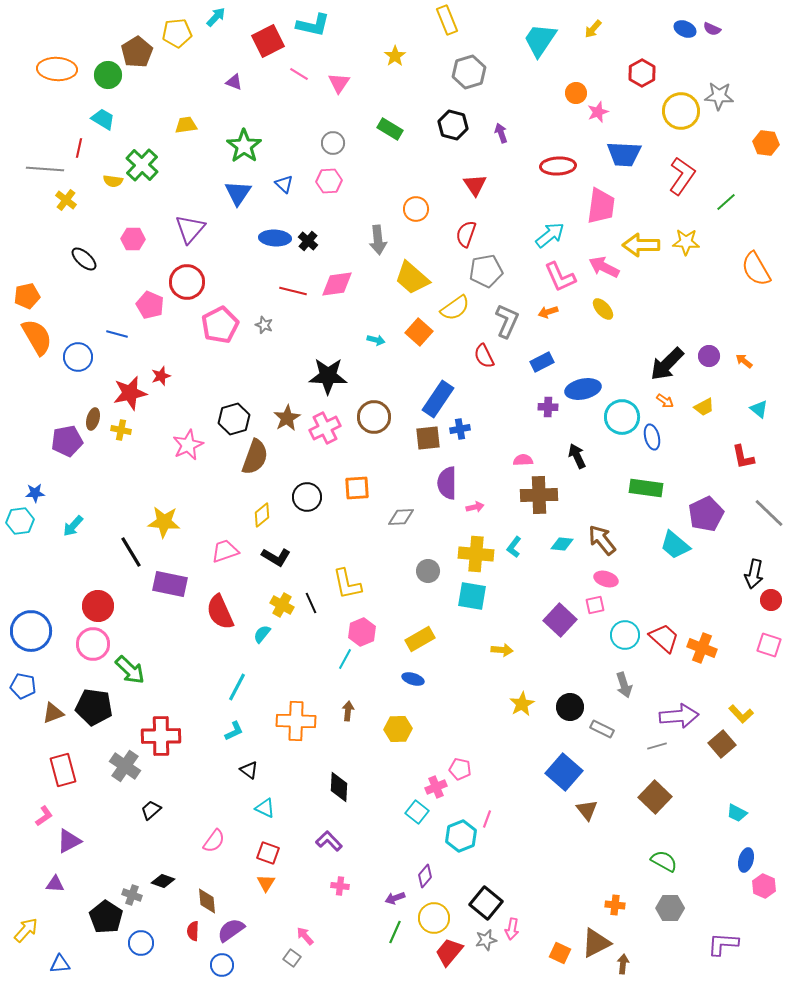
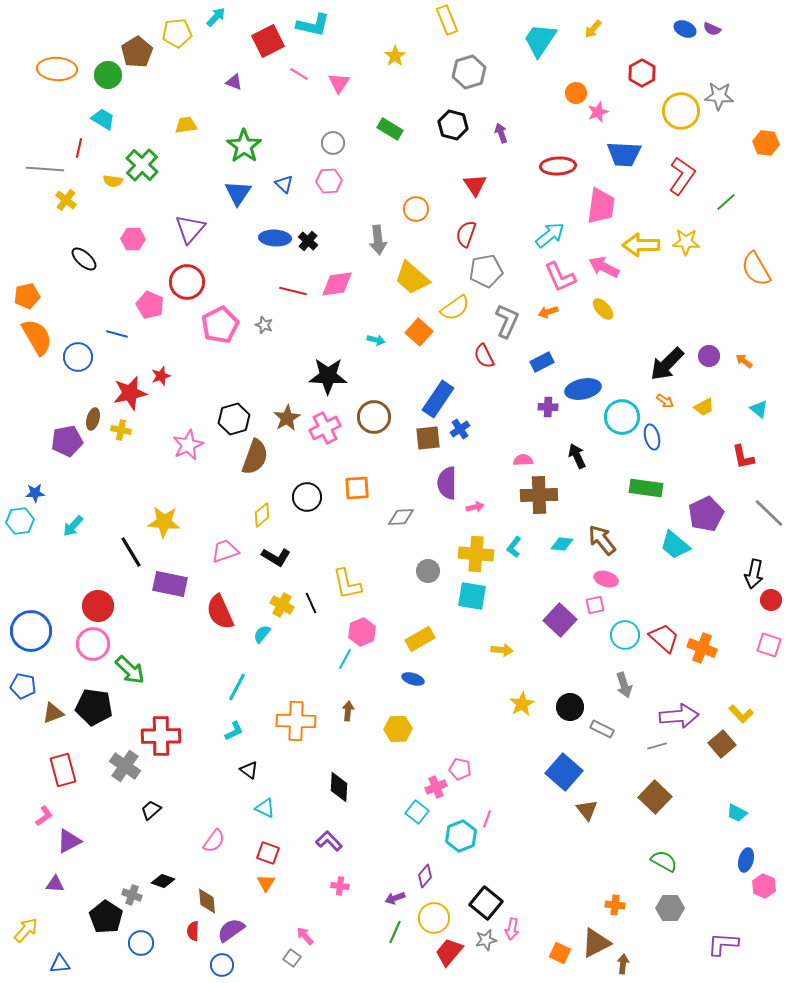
blue cross at (460, 429): rotated 24 degrees counterclockwise
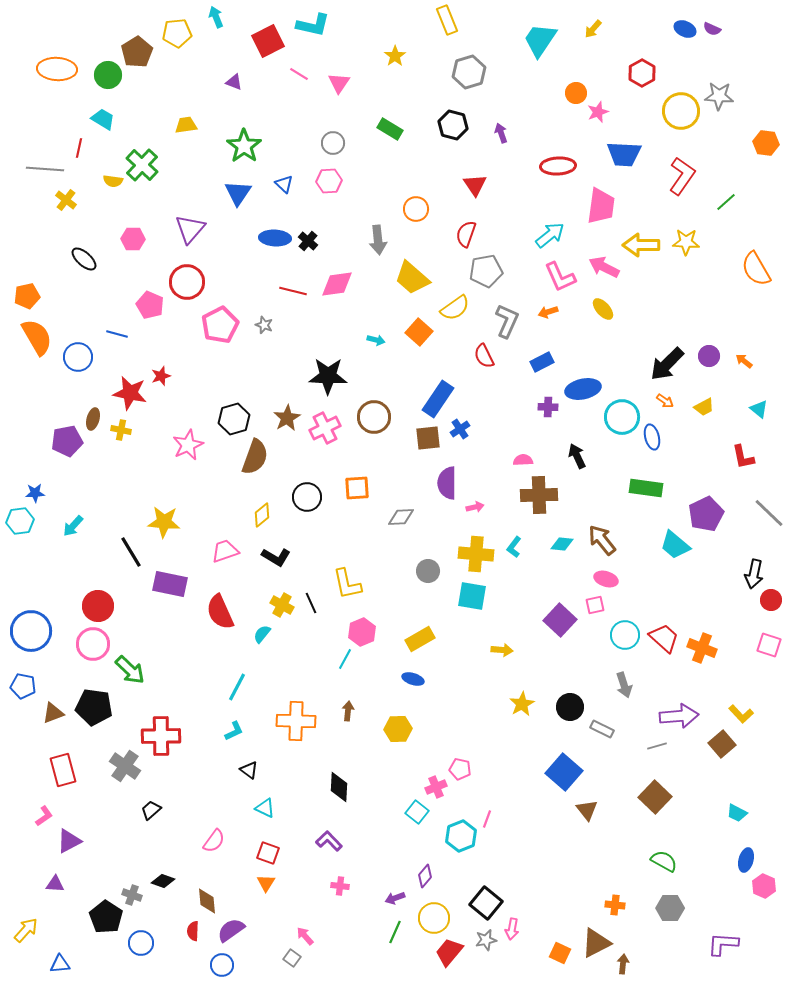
cyan arrow at (216, 17): rotated 65 degrees counterclockwise
red star at (130, 393): rotated 24 degrees clockwise
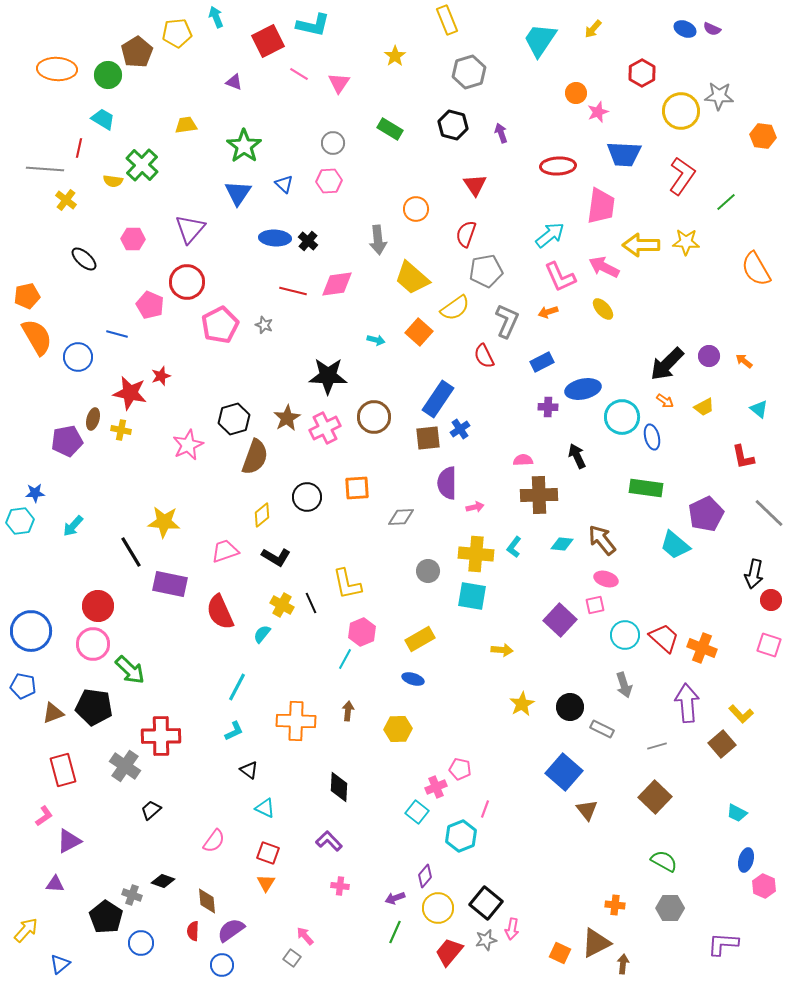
orange hexagon at (766, 143): moved 3 px left, 7 px up
purple arrow at (679, 716): moved 8 px right, 13 px up; rotated 90 degrees counterclockwise
pink line at (487, 819): moved 2 px left, 10 px up
yellow circle at (434, 918): moved 4 px right, 10 px up
blue triangle at (60, 964): rotated 35 degrees counterclockwise
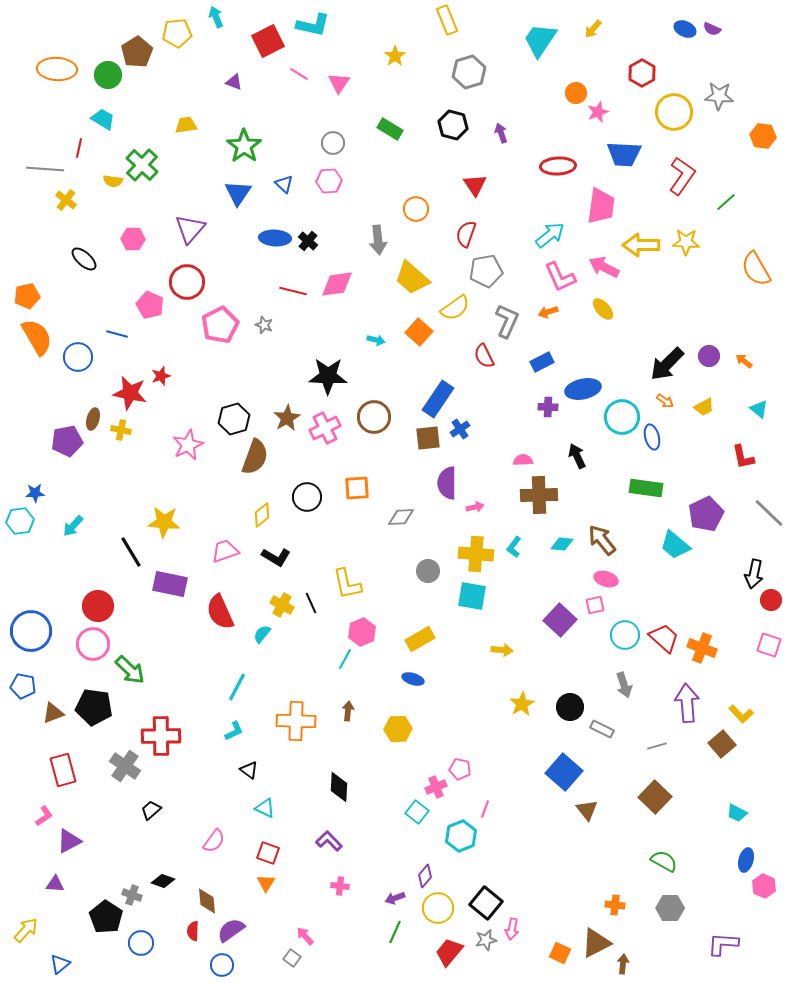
yellow circle at (681, 111): moved 7 px left, 1 px down
